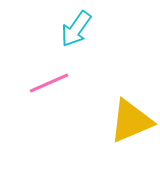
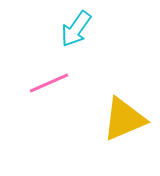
yellow triangle: moved 7 px left, 2 px up
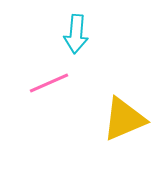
cyan arrow: moved 5 px down; rotated 30 degrees counterclockwise
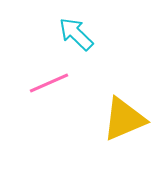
cyan arrow: rotated 129 degrees clockwise
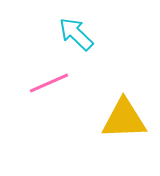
yellow triangle: rotated 21 degrees clockwise
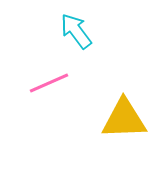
cyan arrow: moved 3 px up; rotated 9 degrees clockwise
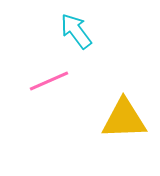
pink line: moved 2 px up
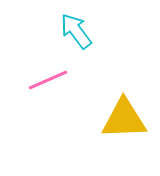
pink line: moved 1 px left, 1 px up
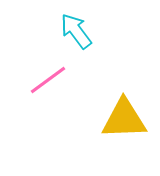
pink line: rotated 12 degrees counterclockwise
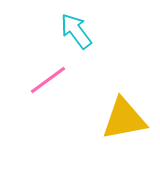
yellow triangle: rotated 9 degrees counterclockwise
